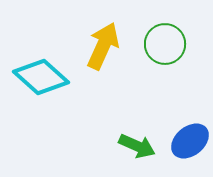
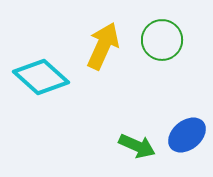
green circle: moved 3 px left, 4 px up
blue ellipse: moved 3 px left, 6 px up
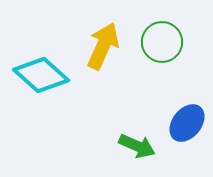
green circle: moved 2 px down
cyan diamond: moved 2 px up
blue ellipse: moved 12 px up; rotated 12 degrees counterclockwise
